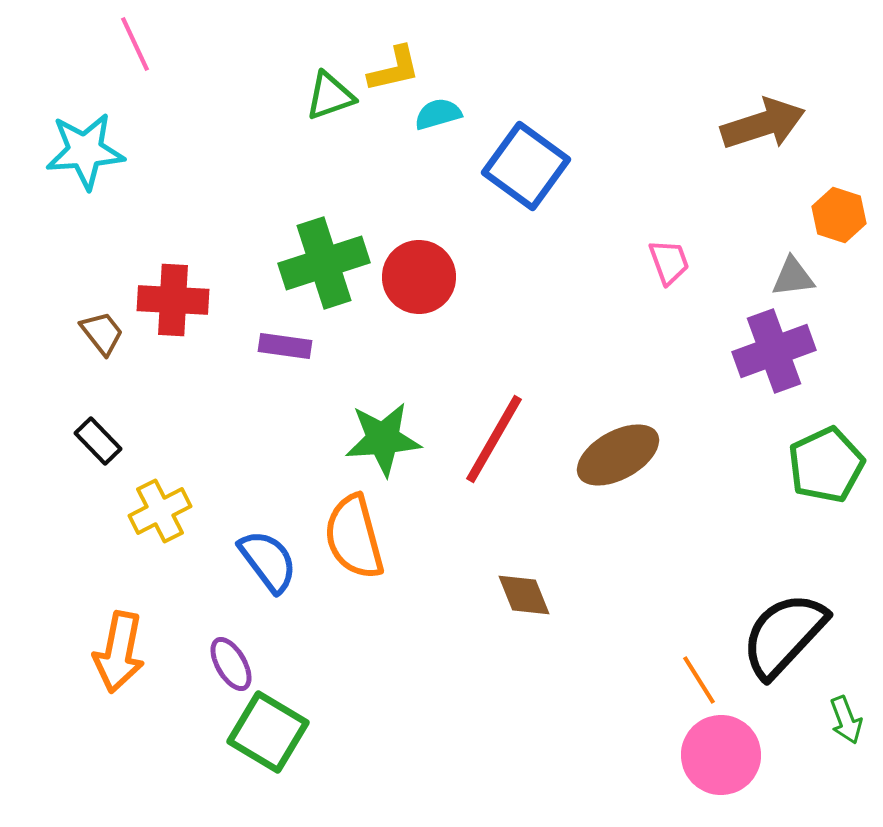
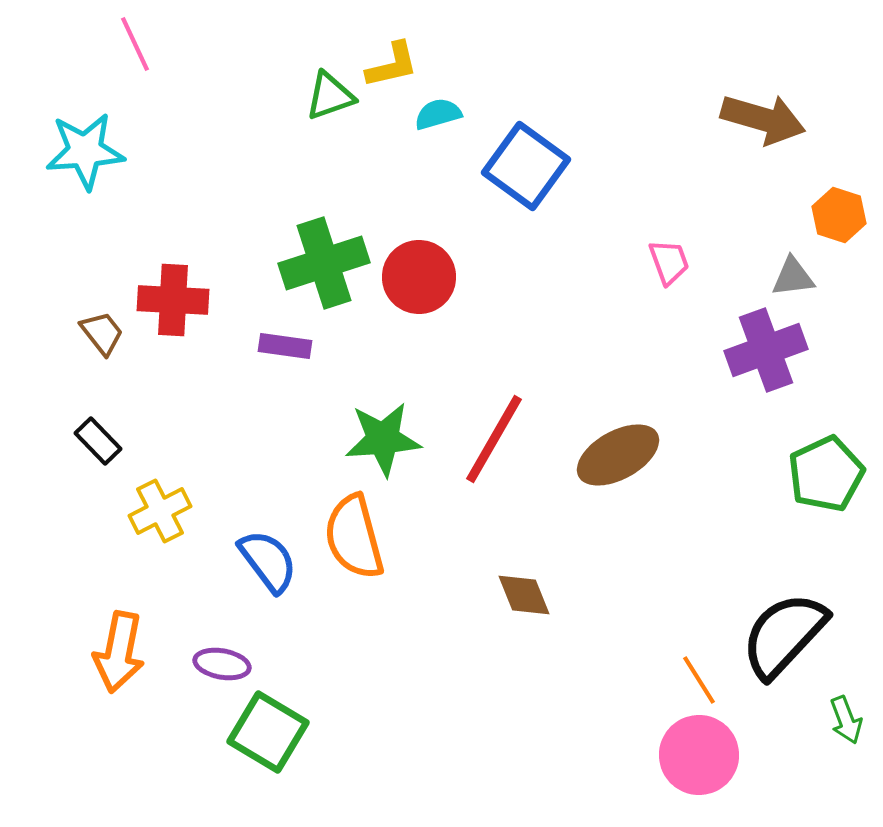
yellow L-shape: moved 2 px left, 4 px up
brown arrow: moved 5 px up; rotated 34 degrees clockwise
purple cross: moved 8 px left, 1 px up
green pentagon: moved 9 px down
purple ellipse: moved 9 px left; rotated 50 degrees counterclockwise
pink circle: moved 22 px left
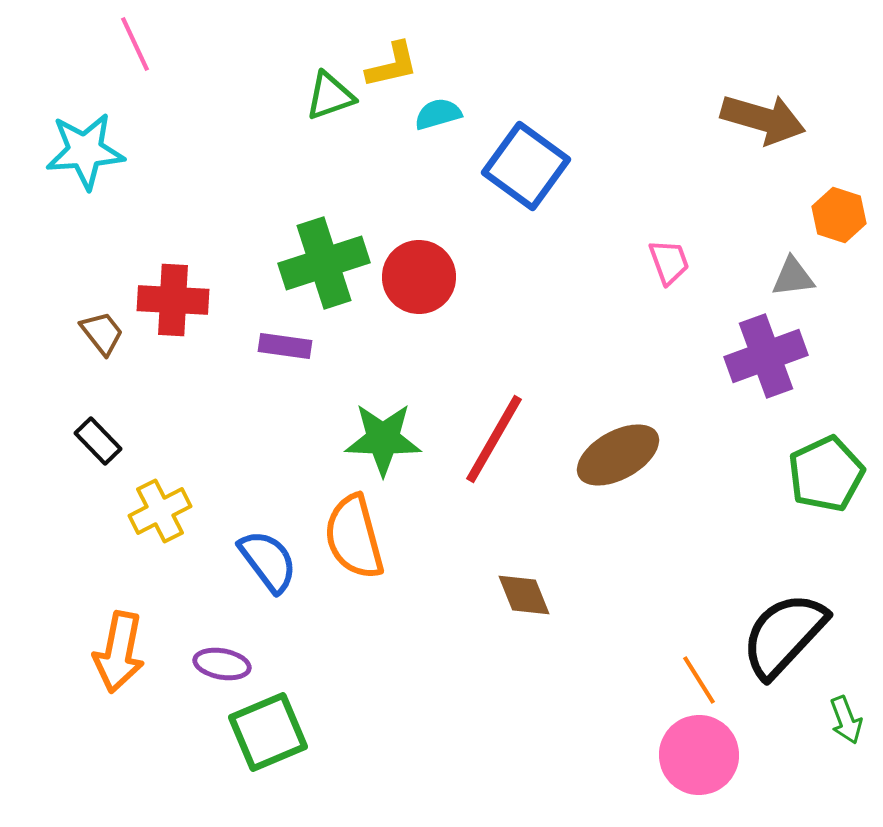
purple cross: moved 6 px down
green star: rotated 6 degrees clockwise
green square: rotated 36 degrees clockwise
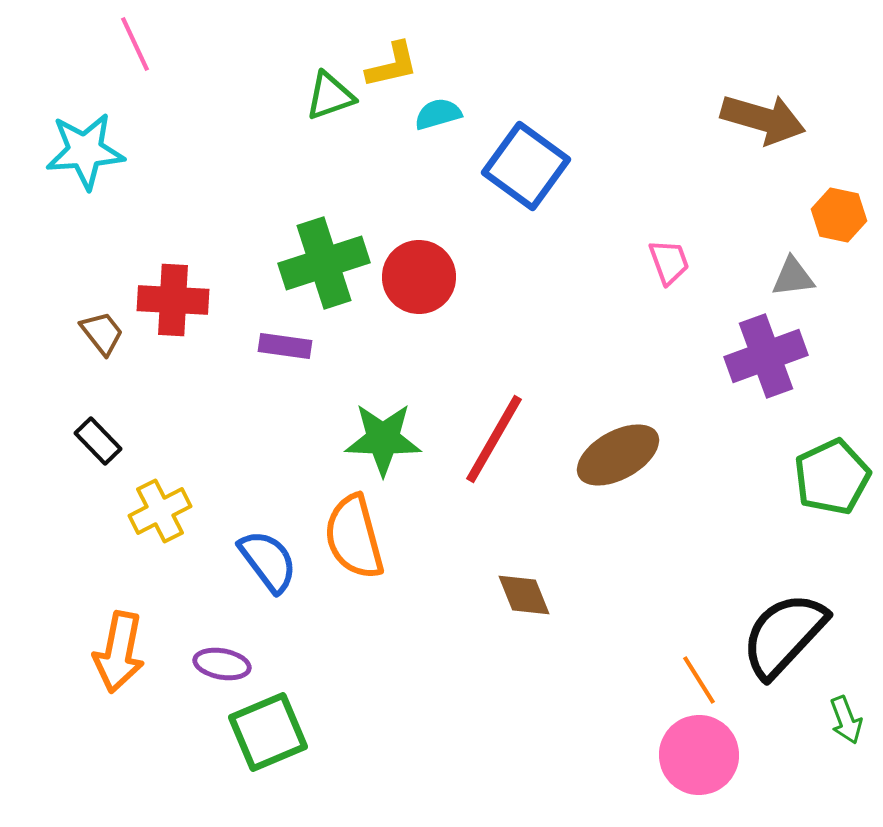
orange hexagon: rotated 6 degrees counterclockwise
green pentagon: moved 6 px right, 3 px down
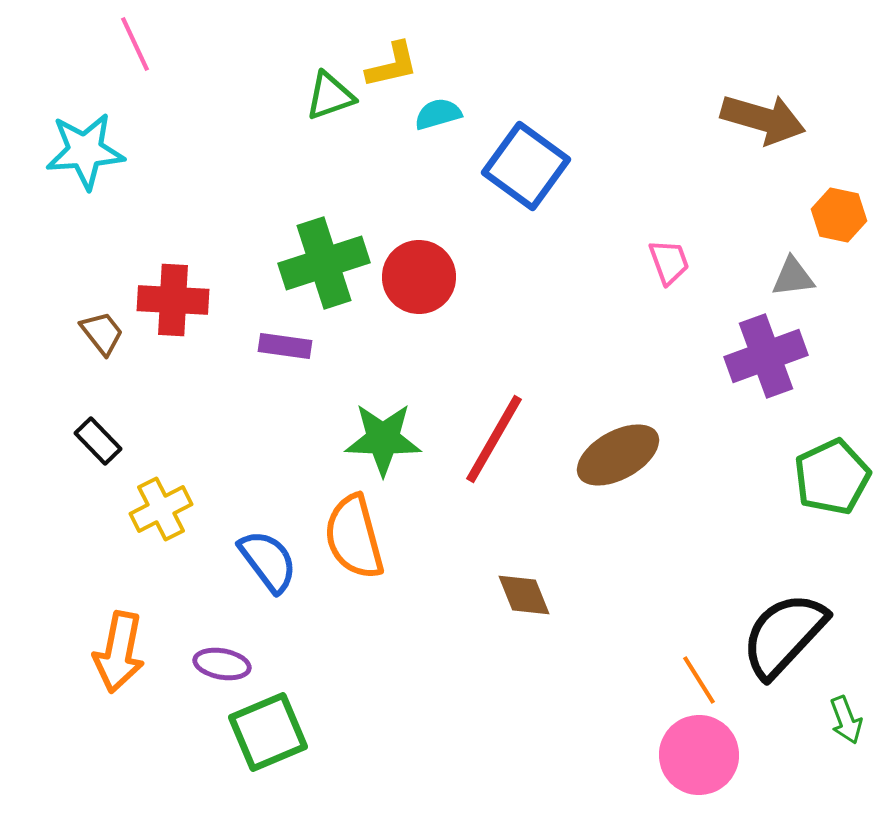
yellow cross: moved 1 px right, 2 px up
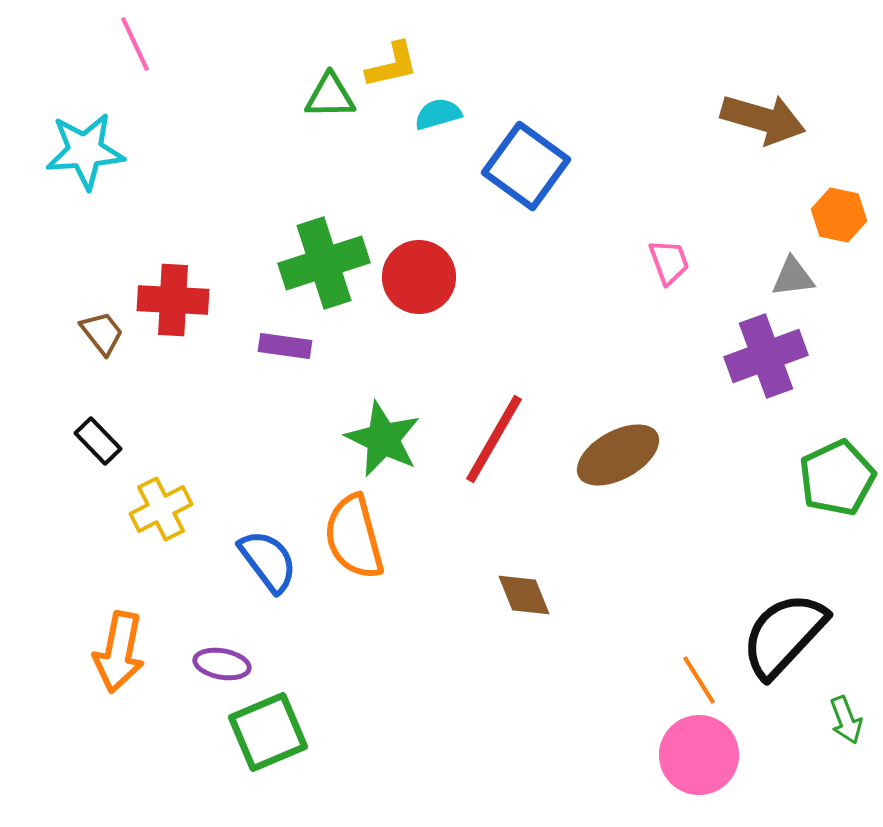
green triangle: rotated 18 degrees clockwise
green star: rotated 24 degrees clockwise
green pentagon: moved 5 px right, 1 px down
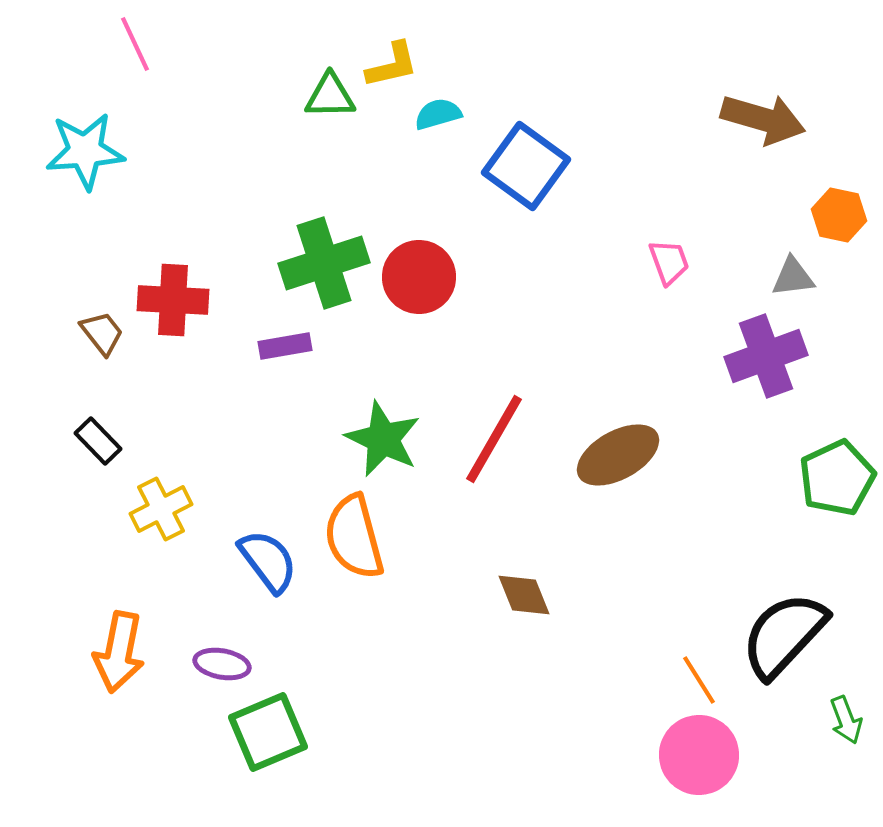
purple rectangle: rotated 18 degrees counterclockwise
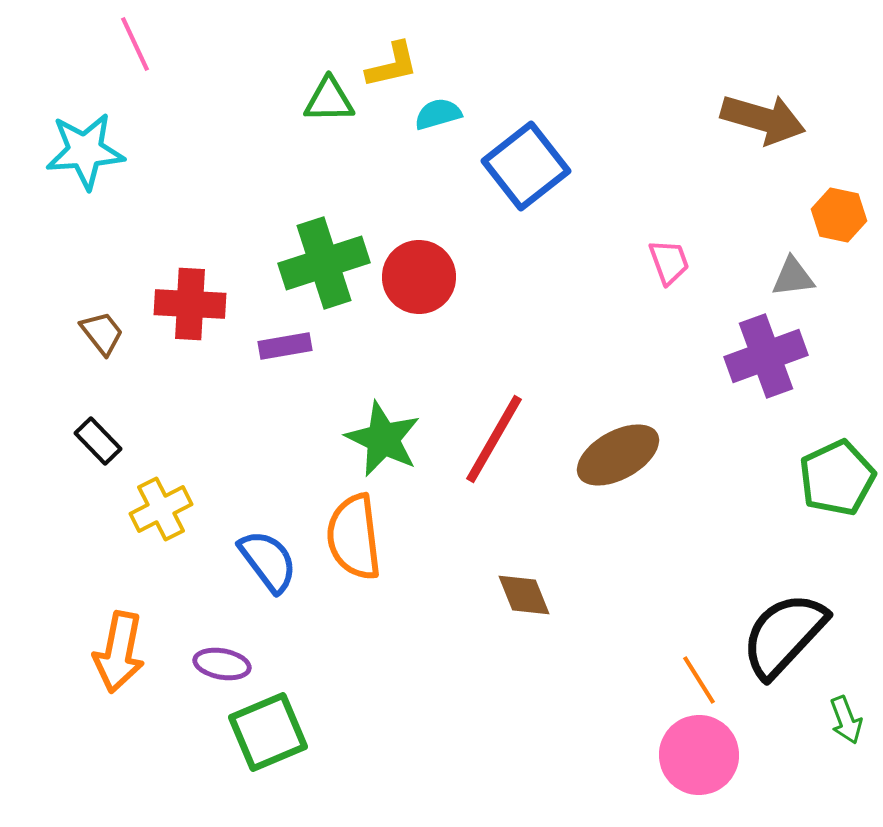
green triangle: moved 1 px left, 4 px down
blue square: rotated 16 degrees clockwise
red cross: moved 17 px right, 4 px down
orange semicircle: rotated 8 degrees clockwise
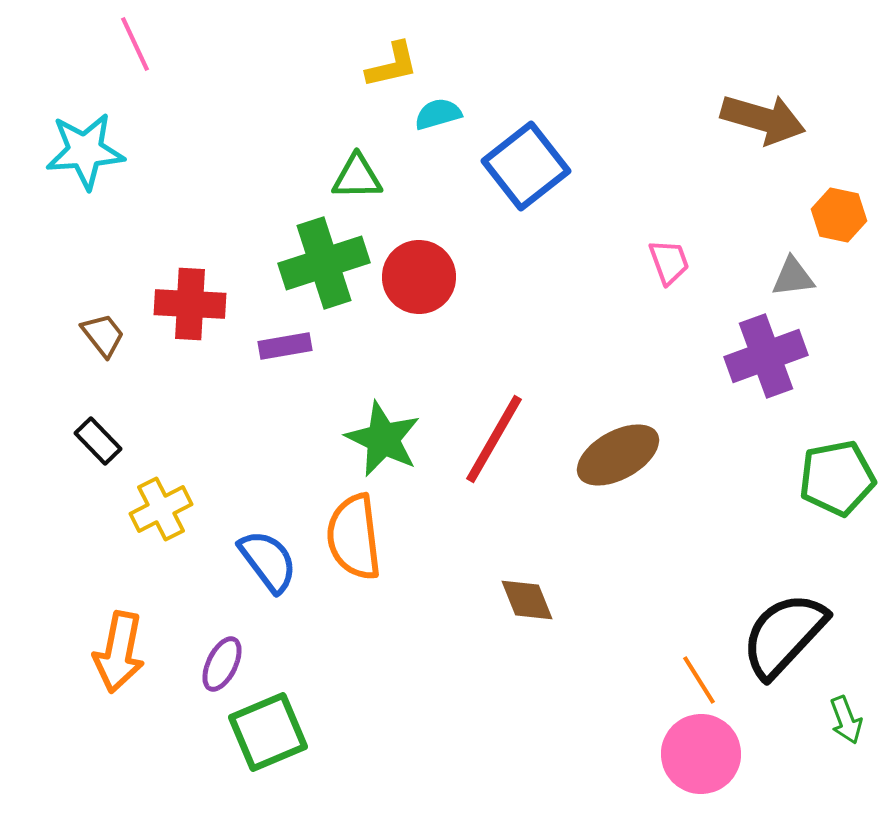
green triangle: moved 28 px right, 77 px down
brown trapezoid: moved 1 px right, 2 px down
green pentagon: rotated 14 degrees clockwise
brown diamond: moved 3 px right, 5 px down
purple ellipse: rotated 74 degrees counterclockwise
pink circle: moved 2 px right, 1 px up
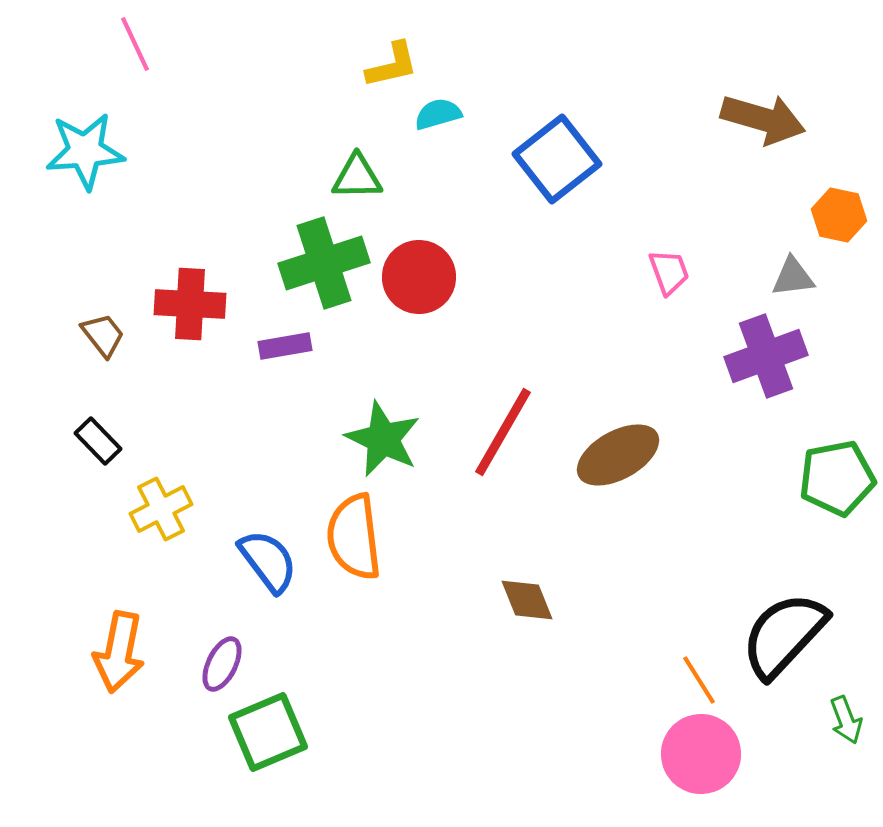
blue square: moved 31 px right, 7 px up
pink trapezoid: moved 10 px down
red line: moved 9 px right, 7 px up
